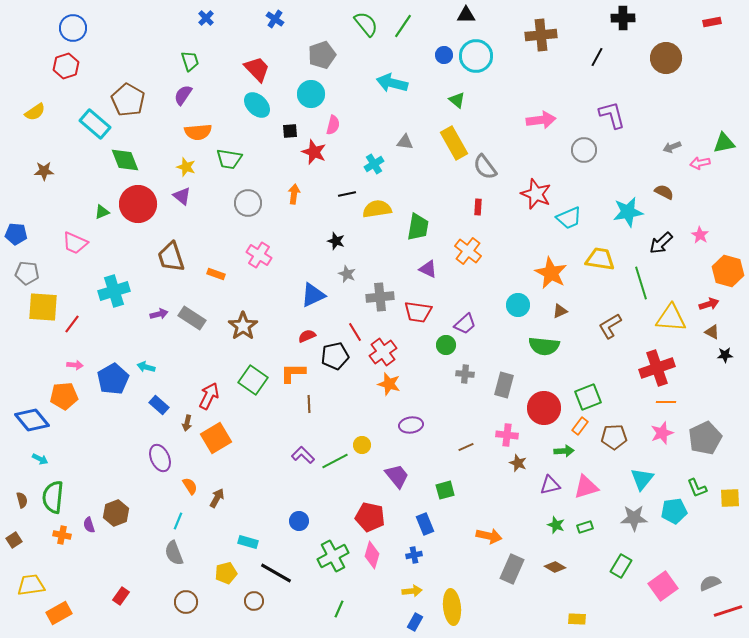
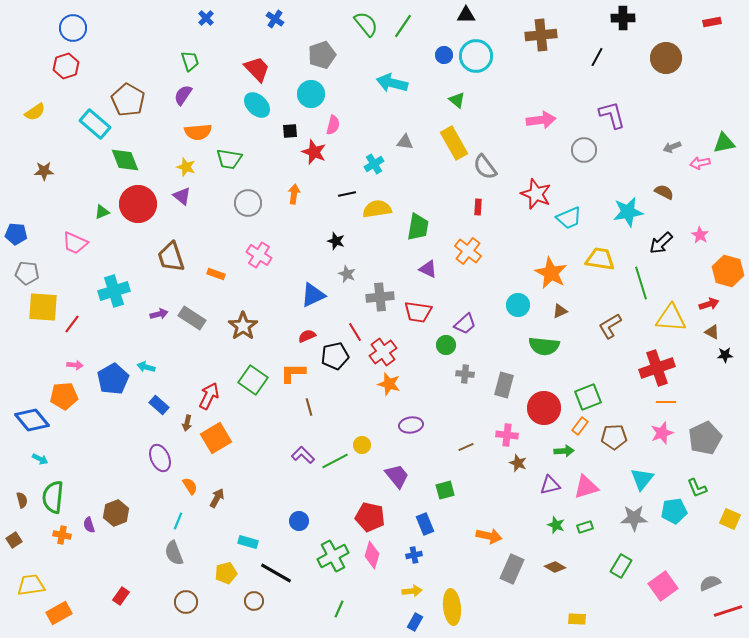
brown line at (309, 404): moved 3 px down; rotated 12 degrees counterclockwise
yellow square at (730, 498): moved 21 px down; rotated 25 degrees clockwise
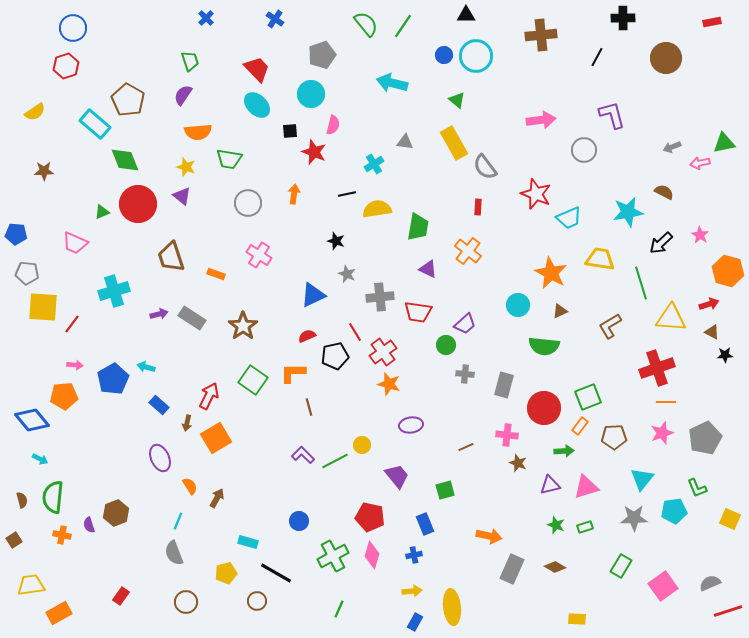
brown circle at (254, 601): moved 3 px right
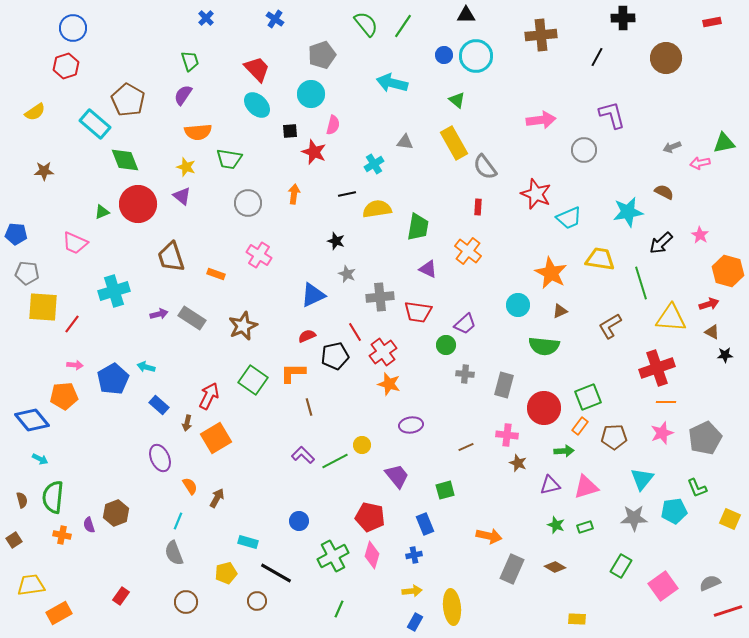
brown star at (243, 326): rotated 12 degrees clockwise
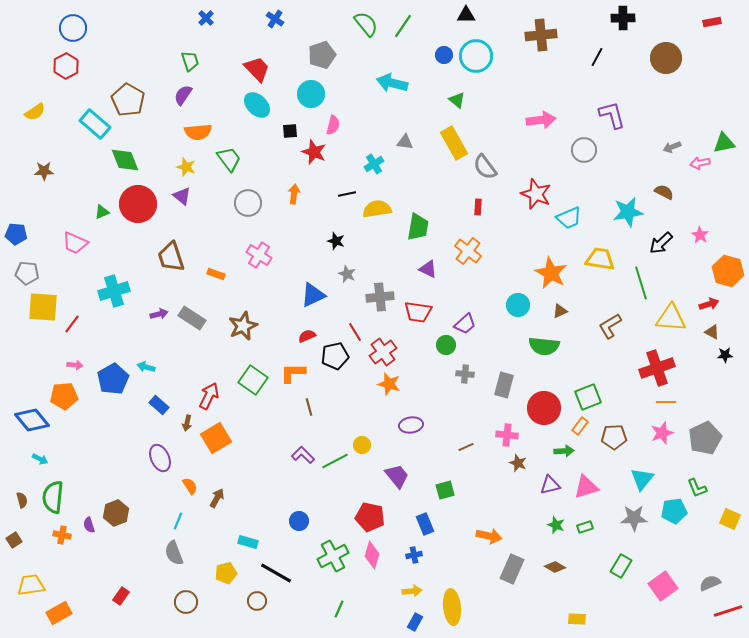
red hexagon at (66, 66): rotated 10 degrees counterclockwise
green trapezoid at (229, 159): rotated 136 degrees counterclockwise
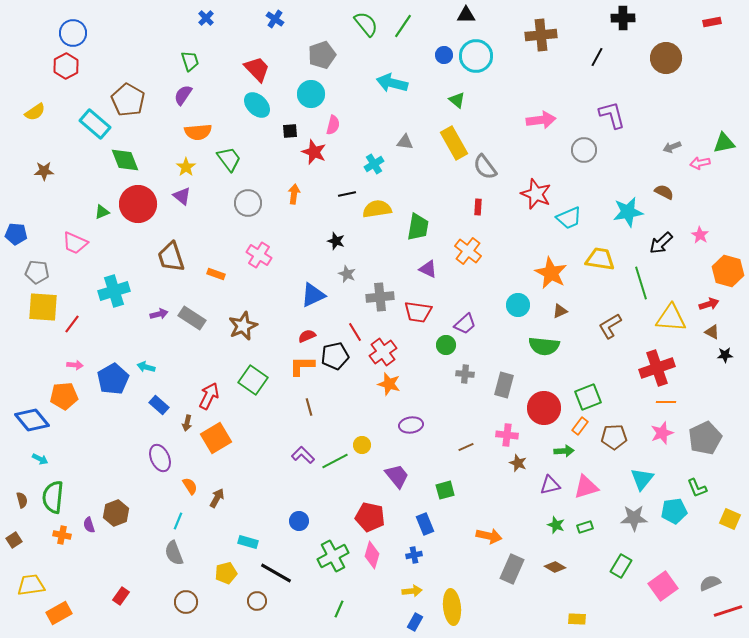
blue circle at (73, 28): moved 5 px down
yellow star at (186, 167): rotated 18 degrees clockwise
gray pentagon at (27, 273): moved 10 px right, 1 px up
orange L-shape at (293, 373): moved 9 px right, 7 px up
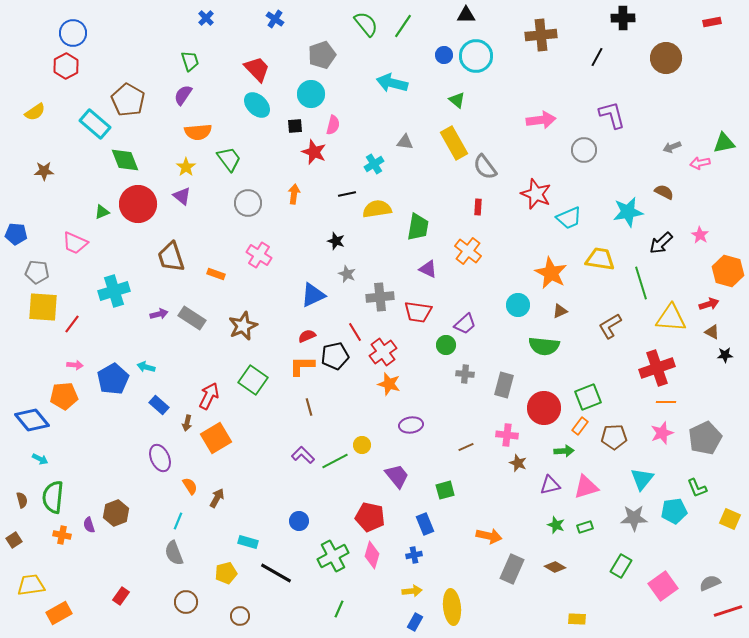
black square at (290, 131): moved 5 px right, 5 px up
brown circle at (257, 601): moved 17 px left, 15 px down
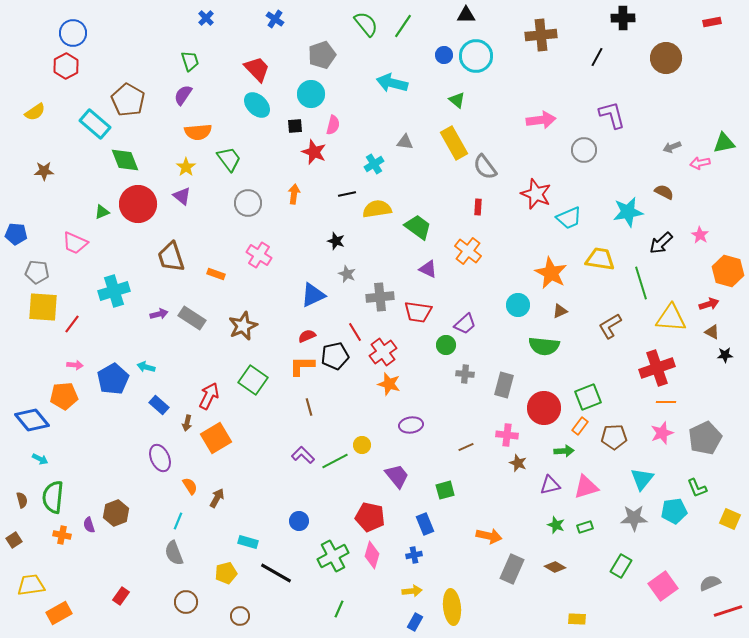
green trapezoid at (418, 227): rotated 64 degrees counterclockwise
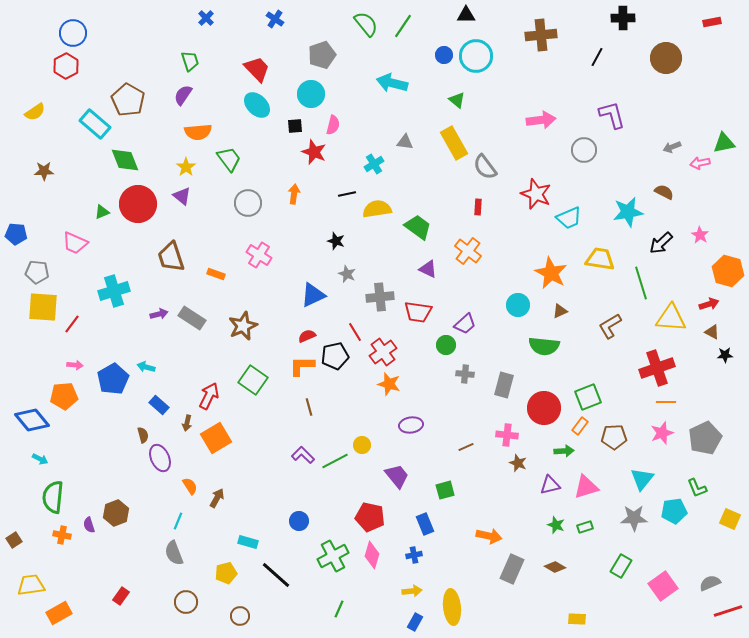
brown semicircle at (22, 500): moved 121 px right, 65 px up
black line at (276, 573): moved 2 px down; rotated 12 degrees clockwise
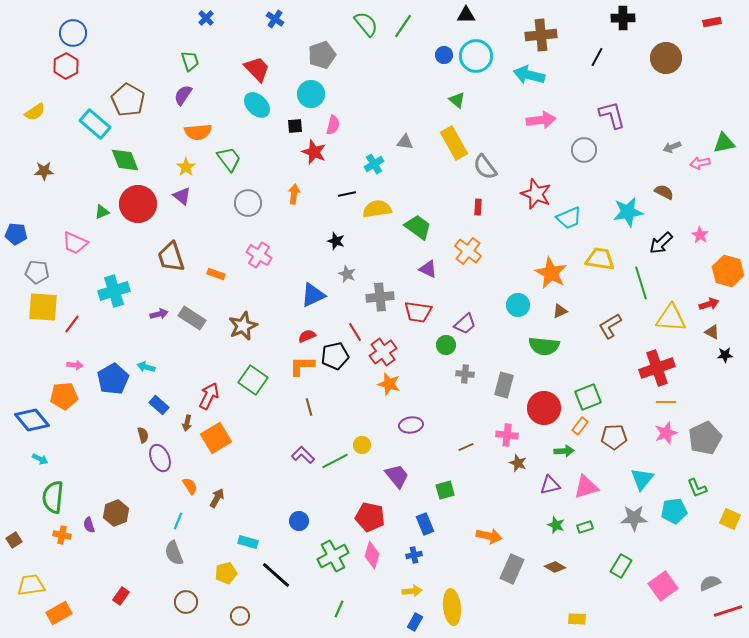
cyan arrow at (392, 83): moved 137 px right, 8 px up
pink star at (662, 433): moved 4 px right
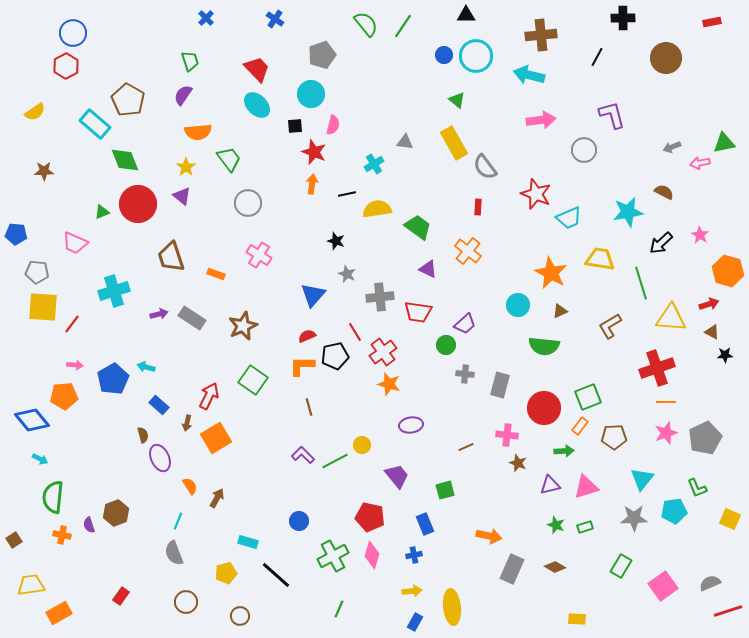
orange arrow at (294, 194): moved 18 px right, 10 px up
blue triangle at (313, 295): rotated 24 degrees counterclockwise
gray rectangle at (504, 385): moved 4 px left
